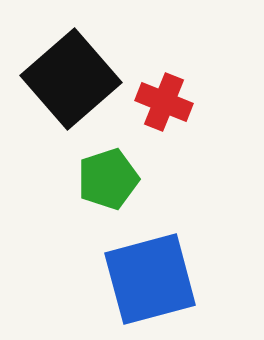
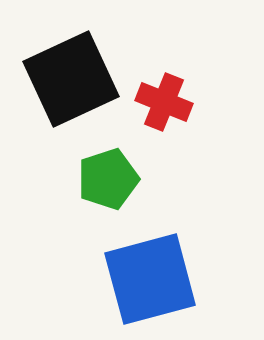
black square: rotated 16 degrees clockwise
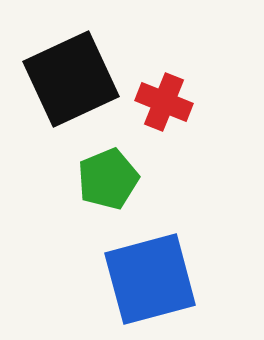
green pentagon: rotated 4 degrees counterclockwise
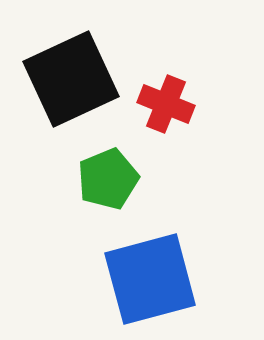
red cross: moved 2 px right, 2 px down
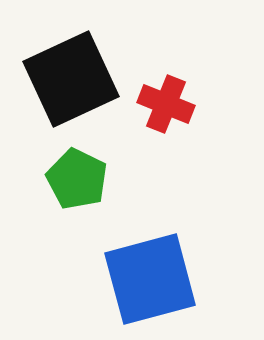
green pentagon: moved 31 px left; rotated 24 degrees counterclockwise
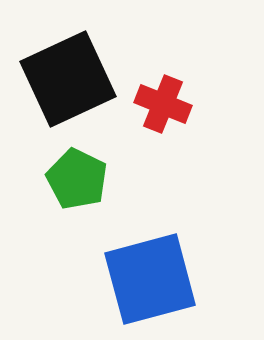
black square: moved 3 px left
red cross: moved 3 px left
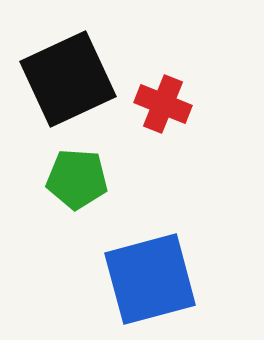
green pentagon: rotated 22 degrees counterclockwise
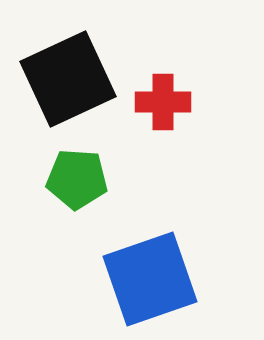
red cross: moved 2 px up; rotated 22 degrees counterclockwise
blue square: rotated 4 degrees counterclockwise
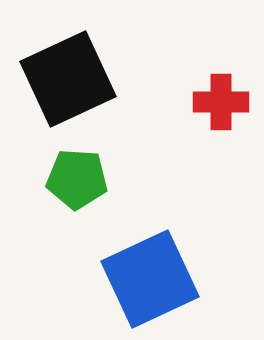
red cross: moved 58 px right
blue square: rotated 6 degrees counterclockwise
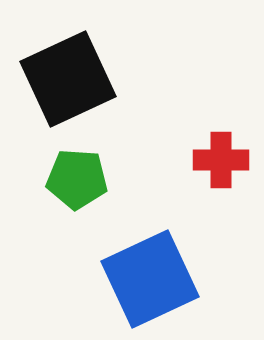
red cross: moved 58 px down
